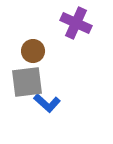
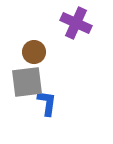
brown circle: moved 1 px right, 1 px down
blue L-shape: rotated 124 degrees counterclockwise
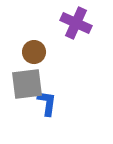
gray square: moved 2 px down
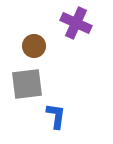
brown circle: moved 6 px up
blue L-shape: moved 9 px right, 13 px down
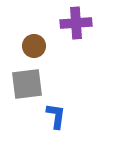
purple cross: rotated 28 degrees counterclockwise
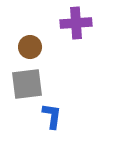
brown circle: moved 4 px left, 1 px down
blue L-shape: moved 4 px left
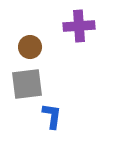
purple cross: moved 3 px right, 3 px down
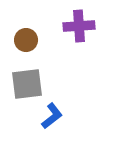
brown circle: moved 4 px left, 7 px up
blue L-shape: rotated 44 degrees clockwise
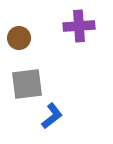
brown circle: moved 7 px left, 2 px up
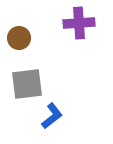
purple cross: moved 3 px up
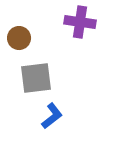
purple cross: moved 1 px right, 1 px up; rotated 12 degrees clockwise
gray square: moved 9 px right, 6 px up
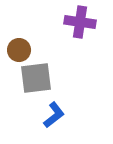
brown circle: moved 12 px down
blue L-shape: moved 2 px right, 1 px up
